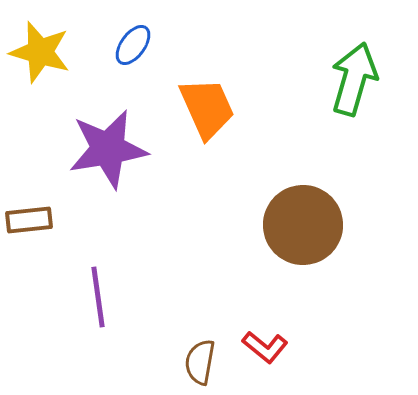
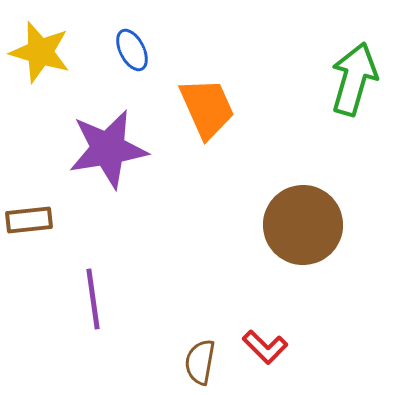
blue ellipse: moved 1 px left, 5 px down; rotated 63 degrees counterclockwise
purple line: moved 5 px left, 2 px down
red L-shape: rotated 6 degrees clockwise
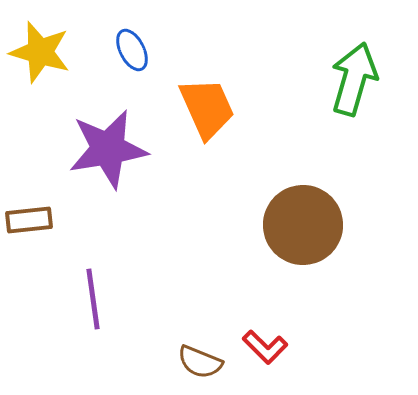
brown semicircle: rotated 78 degrees counterclockwise
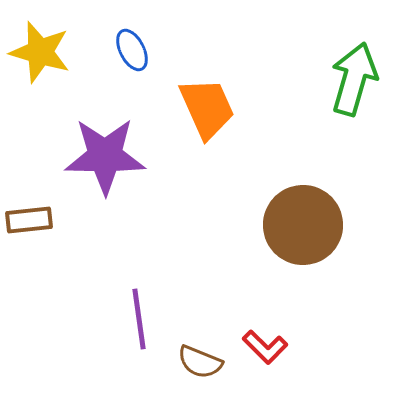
purple star: moved 3 px left, 7 px down; rotated 10 degrees clockwise
purple line: moved 46 px right, 20 px down
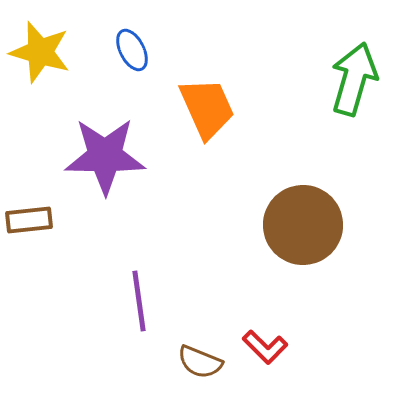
purple line: moved 18 px up
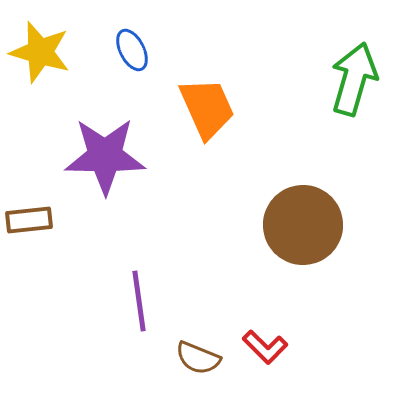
brown semicircle: moved 2 px left, 4 px up
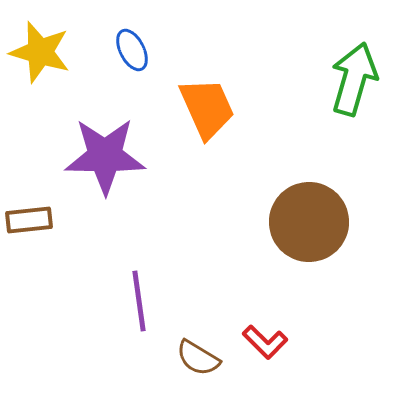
brown circle: moved 6 px right, 3 px up
red L-shape: moved 5 px up
brown semicircle: rotated 9 degrees clockwise
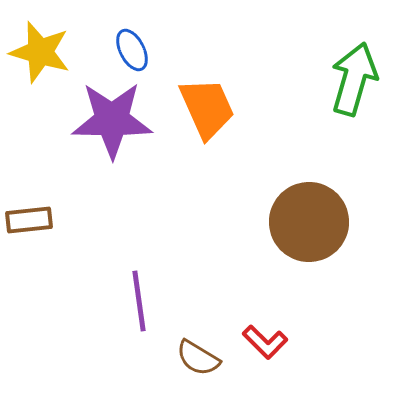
purple star: moved 7 px right, 36 px up
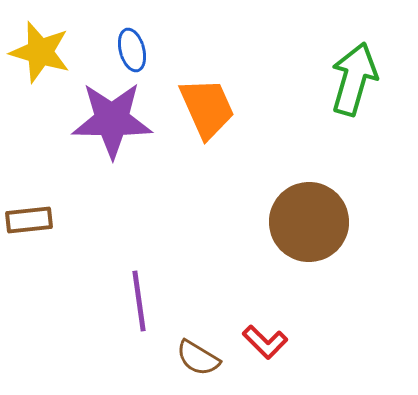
blue ellipse: rotated 12 degrees clockwise
